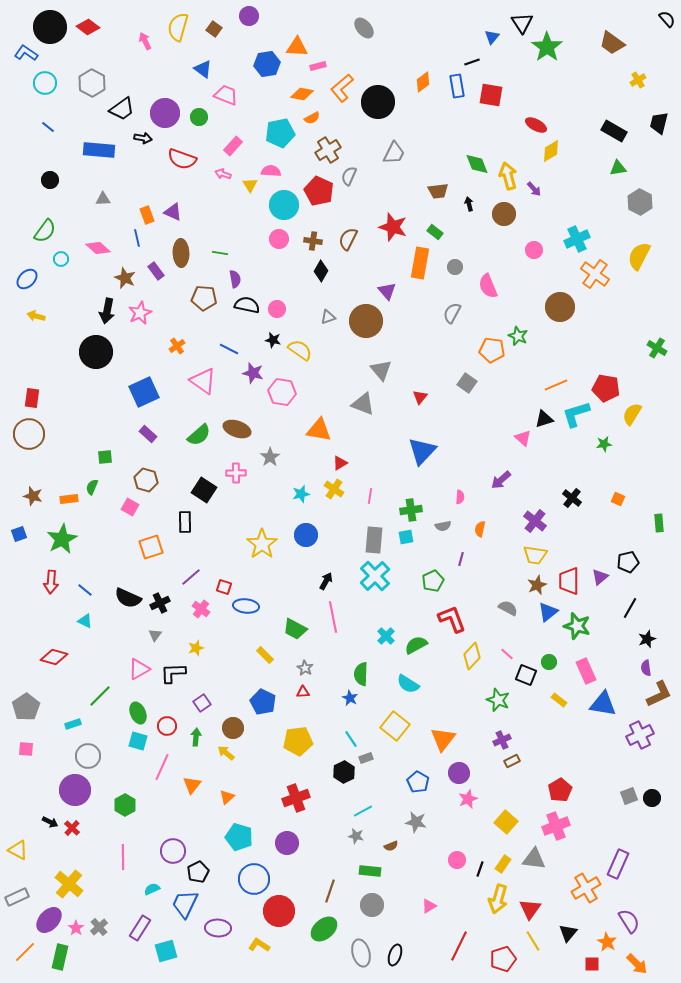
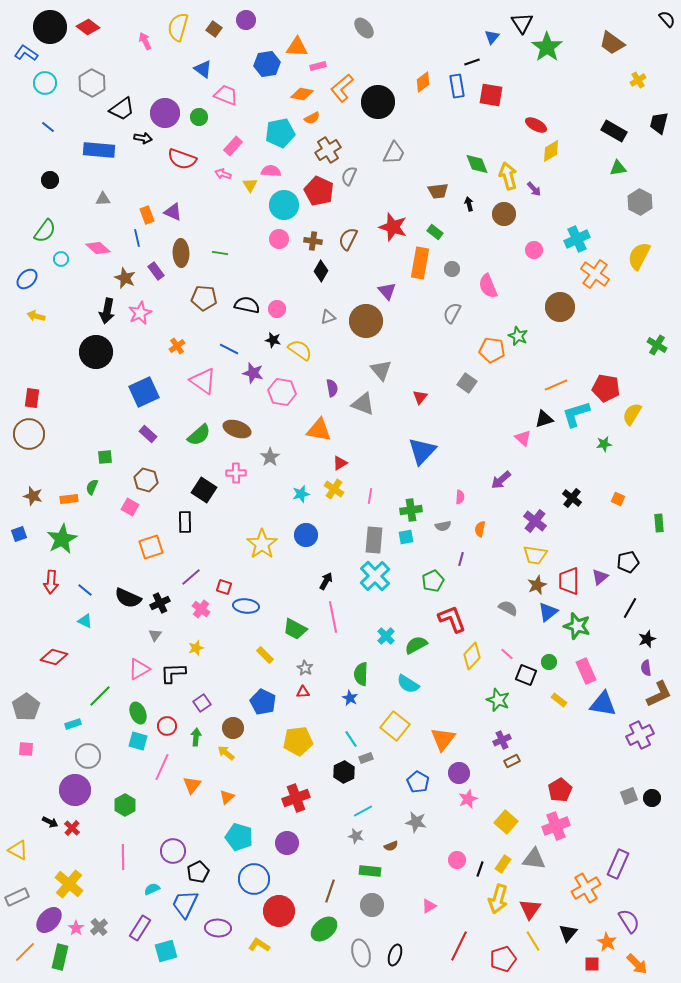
purple circle at (249, 16): moved 3 px left, 4 px down
gray circle at (455, 267): moved 3 px left, 2 px down
purple semicircle at (235, 279): moved 97 px right, 109 px down
green cross at (657, 348): moved 3 px up
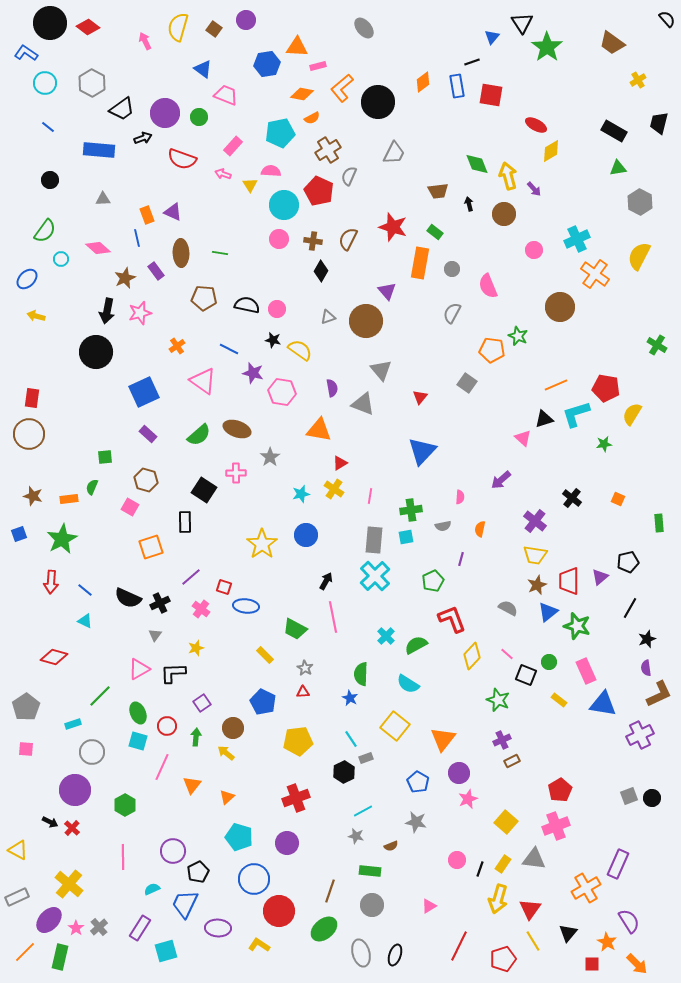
black circle at (50, 27): moved 4 px up
black arrow at (143, 138): rotated 30 degrees counterclockwise
brown star at (125, 278): rotated 25 degrees clockwise
pink star at (140, 313): rotated 10 degrees clockwise
gray circle at (88, 756): moved 4 px right, 4 px up
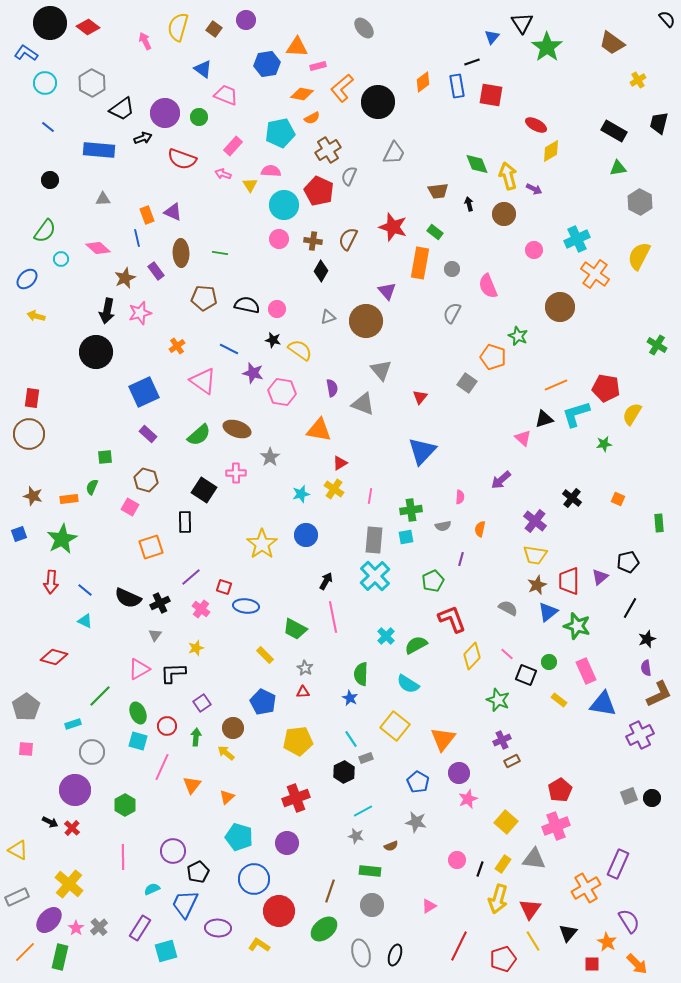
purple arrow at (534, 189): rotated 21 degrees counterclockwise
orange pentagon at (492, 350): moved 1 px right, 7 px down; rotated 10 degrees clockwise
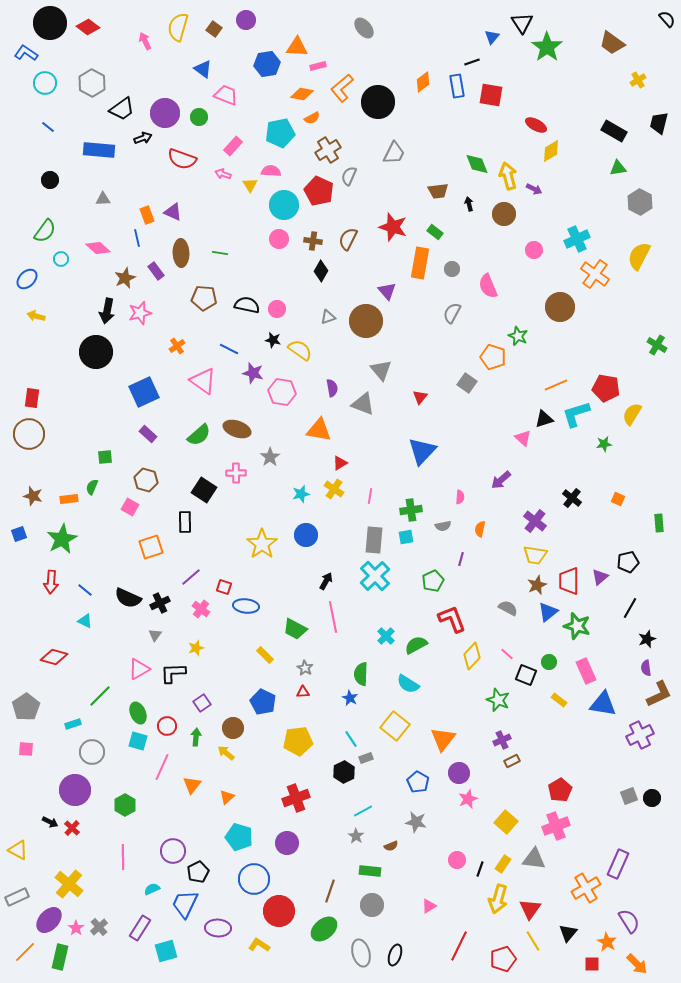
gray star at (356, 836): rotated 21 degrees clockwise
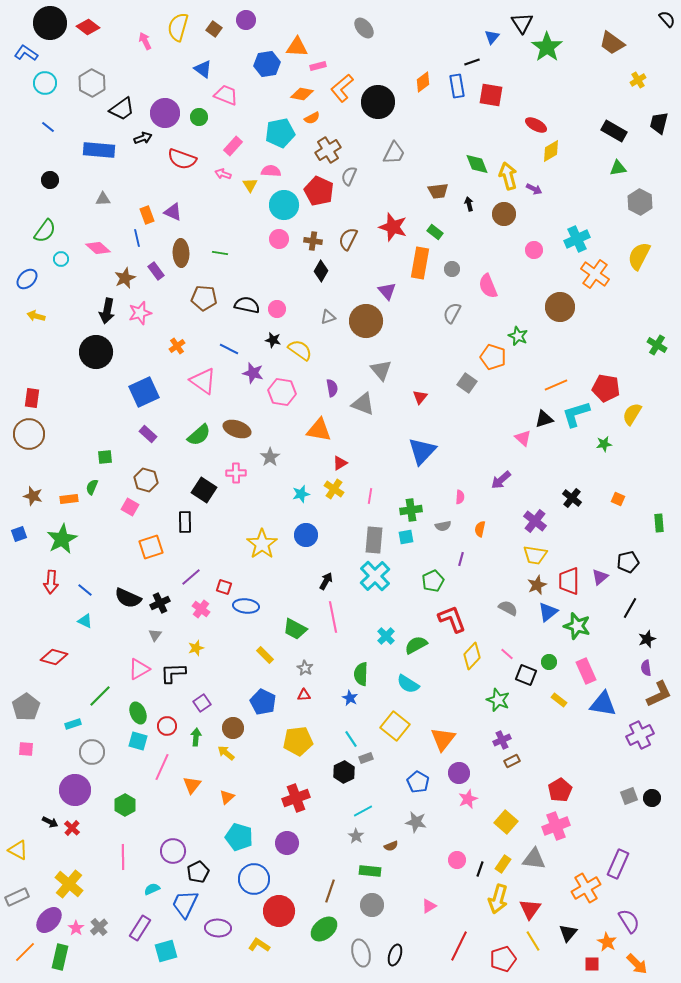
red triangle at (303, 692): moved 1 px right, 3 px down
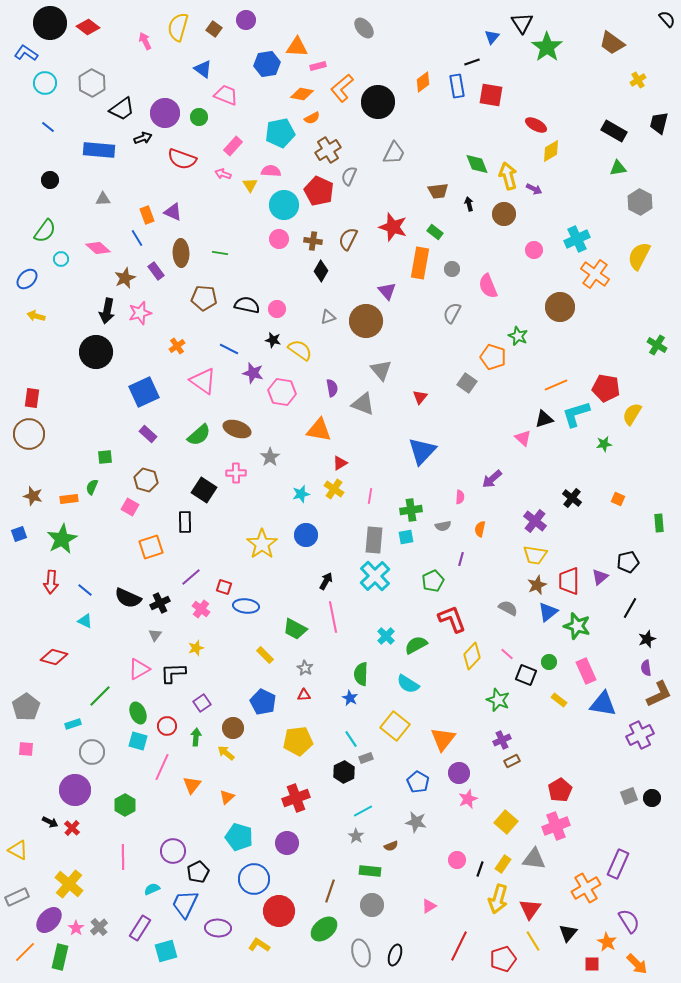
blue line at (137, 238): rotated 18 degrees counterclockwise
purple arrow at (501, 480): moved 9 px left, 1 px up
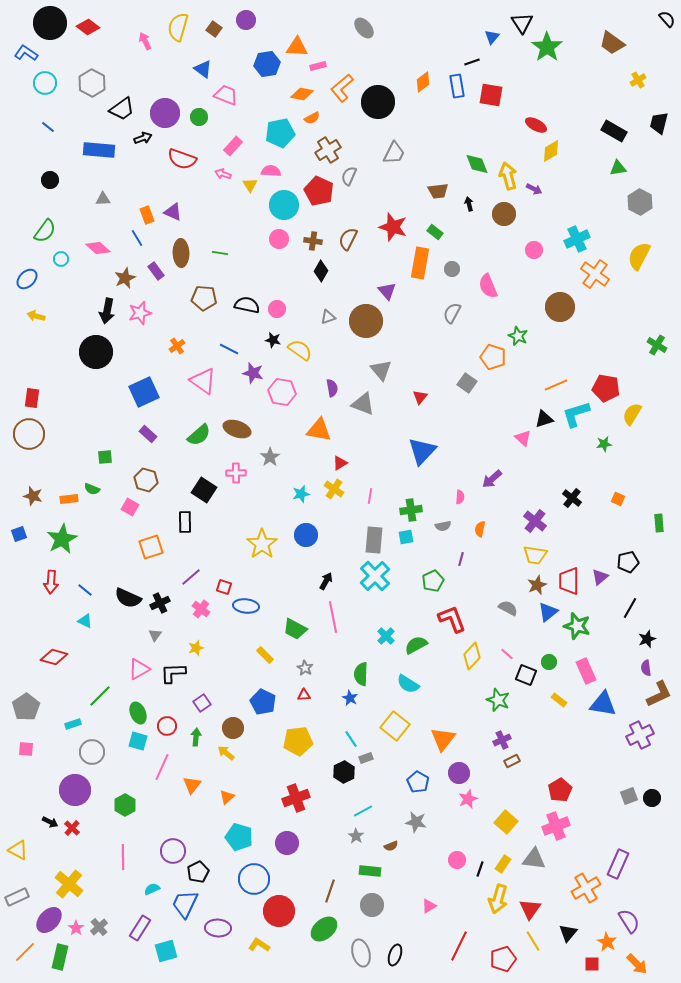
green semicircle at (92, 487): moved 2 px down; rotated 91 degrees counterclockwise
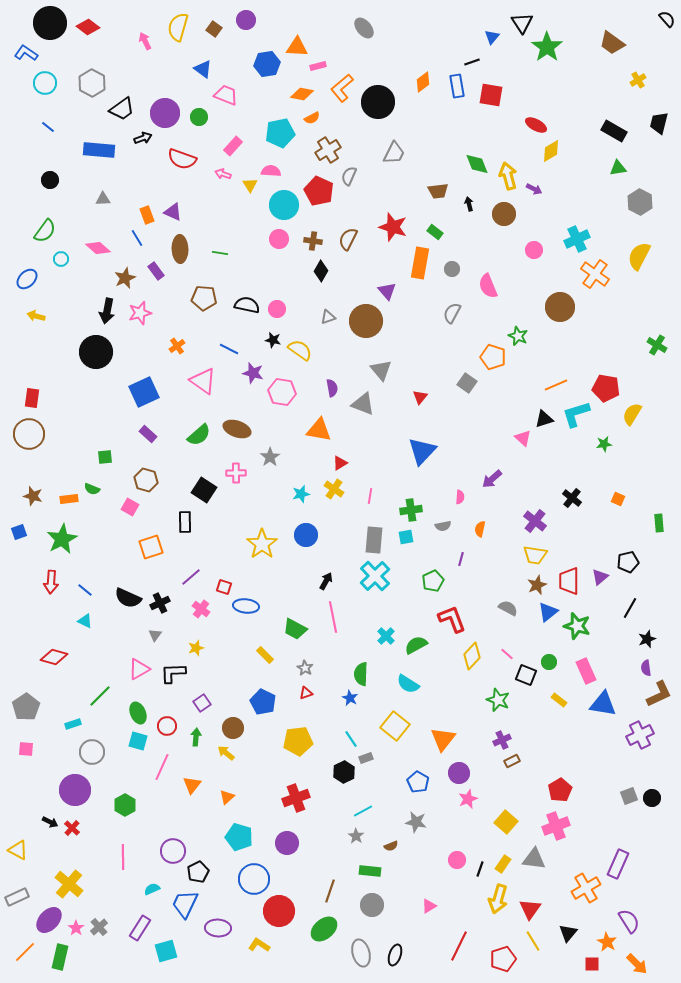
brown ellipse at (181, 253): moved 1 px left, 4 px up
blue square at (19, 534): moved 2 px up
red triangle at (304, 695): moved 2 px right, 2 px up; rotated 16 degrees counterclockwise
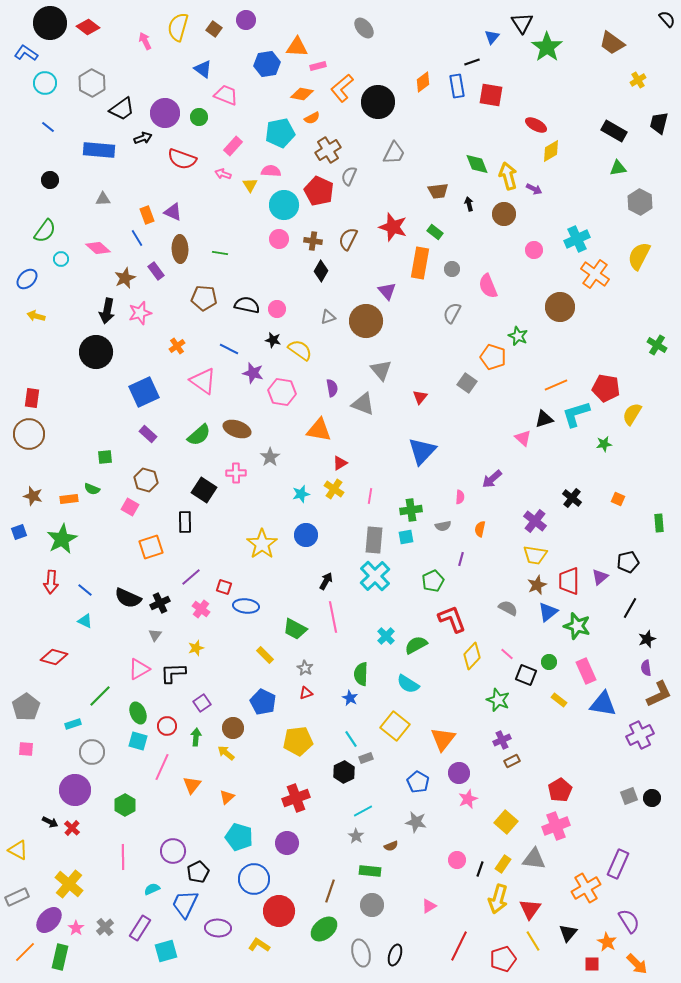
gray cross at (99, 927): moved 6 px right
